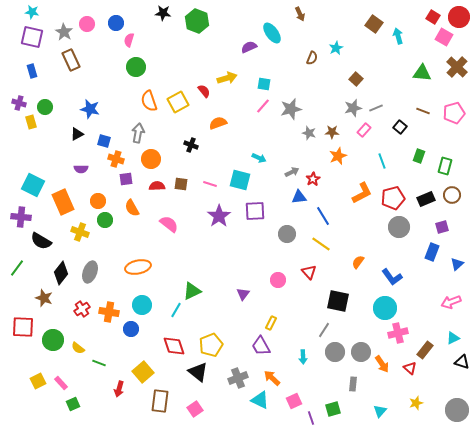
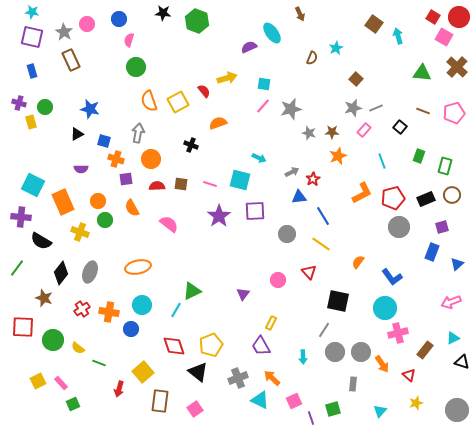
blue circle at (116, 23): moved 3 px right, 4 px up
red triangle at (410, 368): moved 1 px left, 7 px down
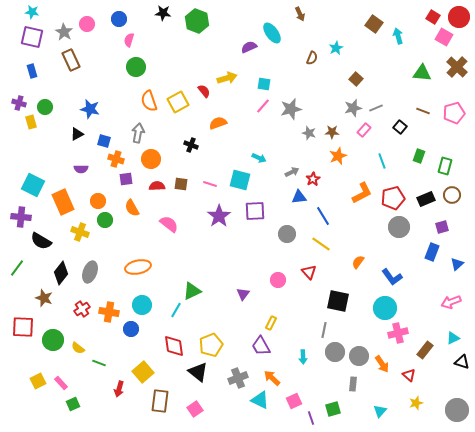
gray line at (324, 330): rotated 21 degrees counterclockwise
red diamond at (174, 346): rotated 10 degrees clockwise
gray circle at (361, 352): moved 2 px left, 4 px down
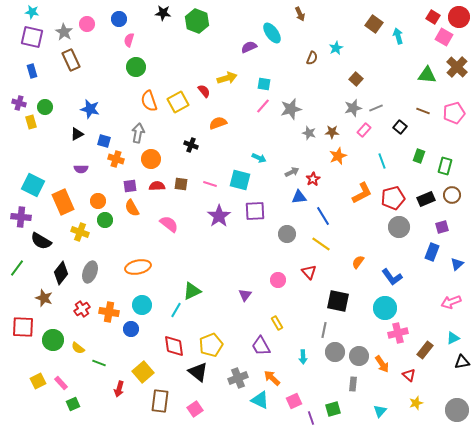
green triangle at (422, 73): moved 5 px right, 2 px down
purple square at (126, 179): moved 4 px right, 7 px down
purple triangle at (243, 294): moved 2 px right, 1 px down
yellow rectangle at (271, 323): moved 6 px right; rotated 56 degrees counterclockwise
black triangle at (462, 362): rotated 28 degrees counterclockwise
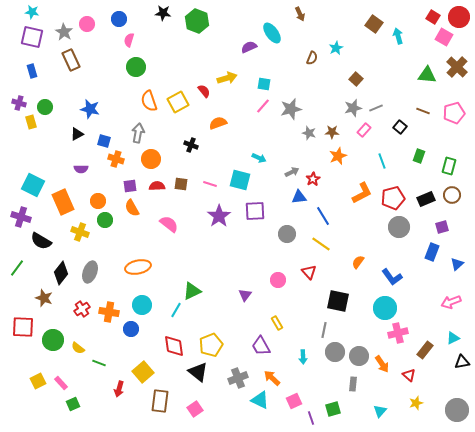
green rectangle at (445, 166): moved 4 px right
purple cross at (21, 217): rotated 12 degrees clockwise
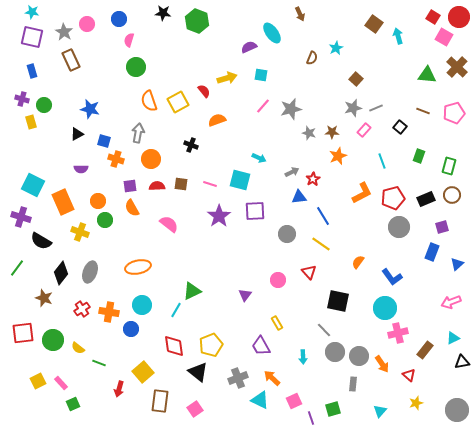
cyan square at (264, 84): moved 3 px left, 9 px up
purple cross at (19, 103): moved 3 px right, 4 px up
green circle at (45, 107): moved 1 px left, 2 px up
orange semicircle at (218, 123): moved 1 px left, 3 px up
red square at (23, 327): moved 6 px down; rotated 10 degrees counterclockwise
gray line at (324, 330): rotated 56 degrees counterclockwise
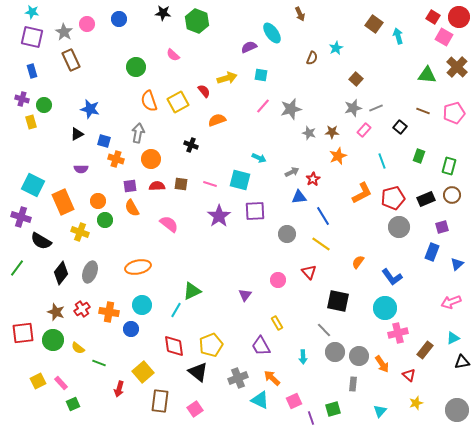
pink semicircle at (129, 40): moved 44 px right, 15 px down; rotated 64 degrees counterclockwise
brown star at (44, 298): moved 12 px right, 14 px down
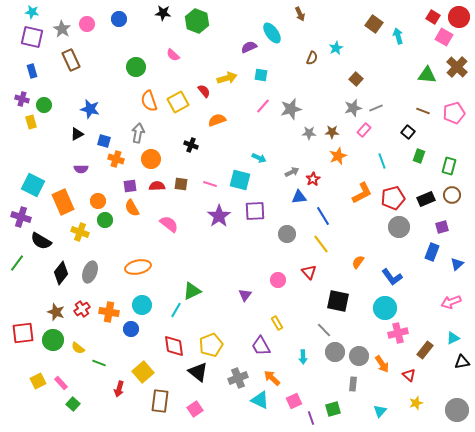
gray star at (64, 32): moved 2 px left, 3 px up
black square at (400, 127): moved 8 px right, 5 px down
gray star at (309, 133): rotated 16 degrees counterclockwise
yellow line at (321, 244): rotated 18 degrees clockwise
green line at (17, 268): moved 5 px up
green square at (73, 404): rotated 24 degrees counterclockwise
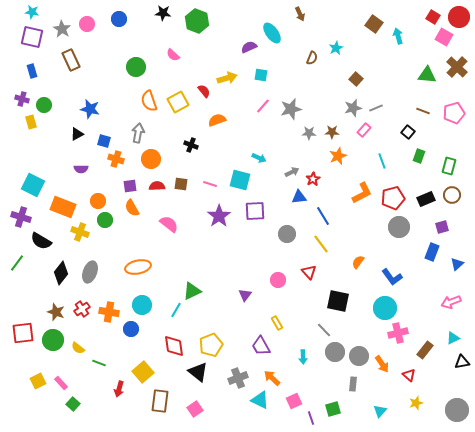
orange rectangle at (63, 202): moved 5 px down; rotated 45 degrees counterclockwise
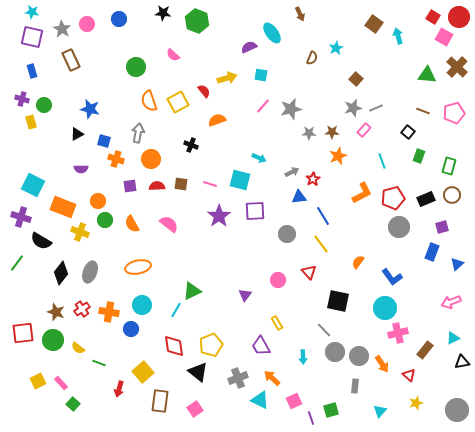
orange semicircle at (132, 208): moved 16 px down
gray rectangle at (353, 384): moved 2 px right, 2 px down
green square at (333, 409): moved 2 px left, 1 px down
